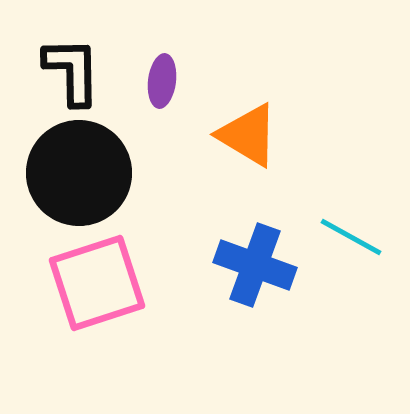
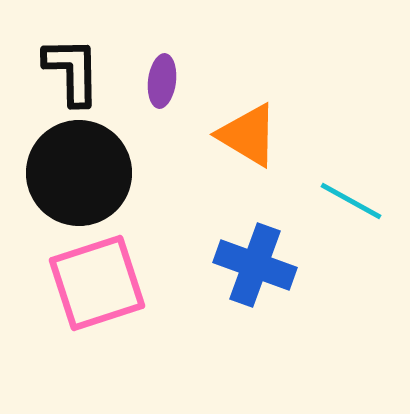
cyan line: moved 36 px up
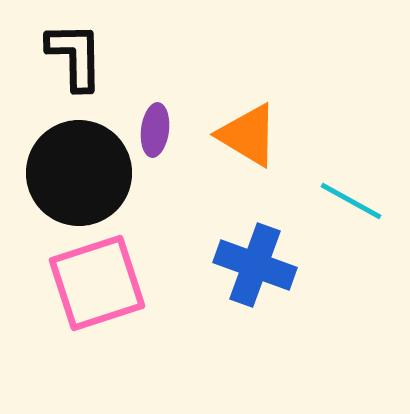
black L-shape: moved 3 px right, 15 px up
purple ellipse: moved 7 px left, 49 px down
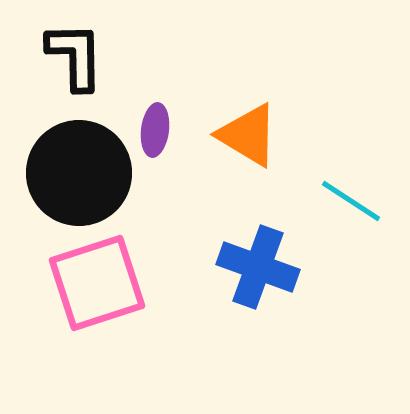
cyan line: rotated 4 degrees clockwise
blue cross: moved 3 px right, 2 px down
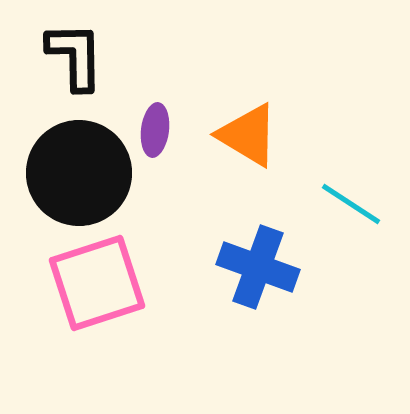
cyan line: moved 3 px down
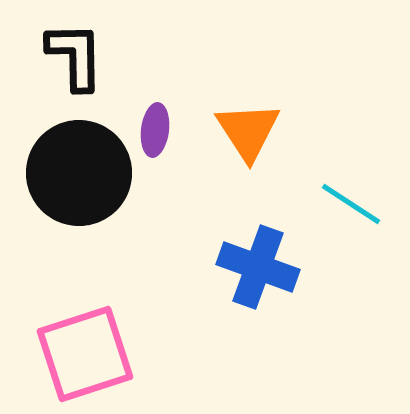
orange triangle: moved 4 px up; rotated 26 degrees clockwise
pink square: moved 12 px left, 71 px down
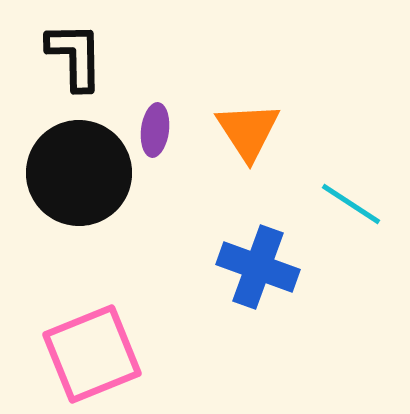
pink square: moved 7 px right; rotated 4 degrees counterclockwise
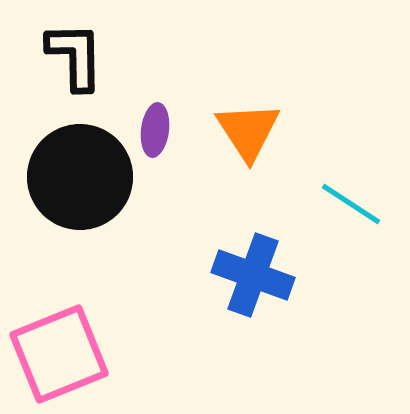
black circle: moved 1 px right, 4 px down
blue cross: moved 5 px left, 8 px down
pink square: moved 33 px left
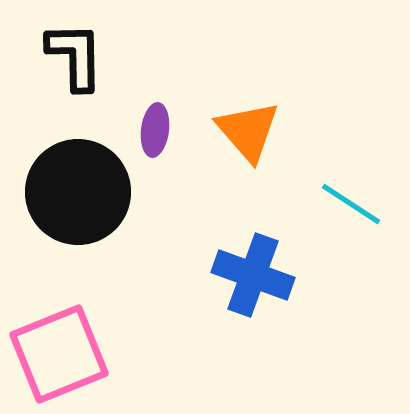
orange triangle: rotated 8 degrees counterclockwise
black circle: moved 2 px left, 15 px down
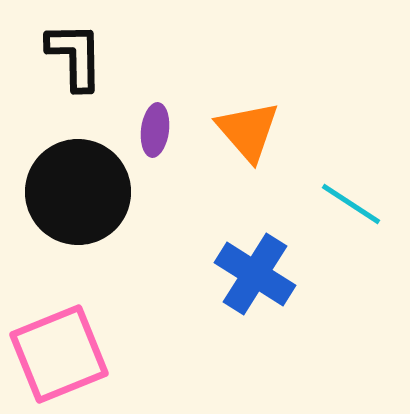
blue cross: moved 2 px right, 1 px up; rotated 12 degrees clockwise
